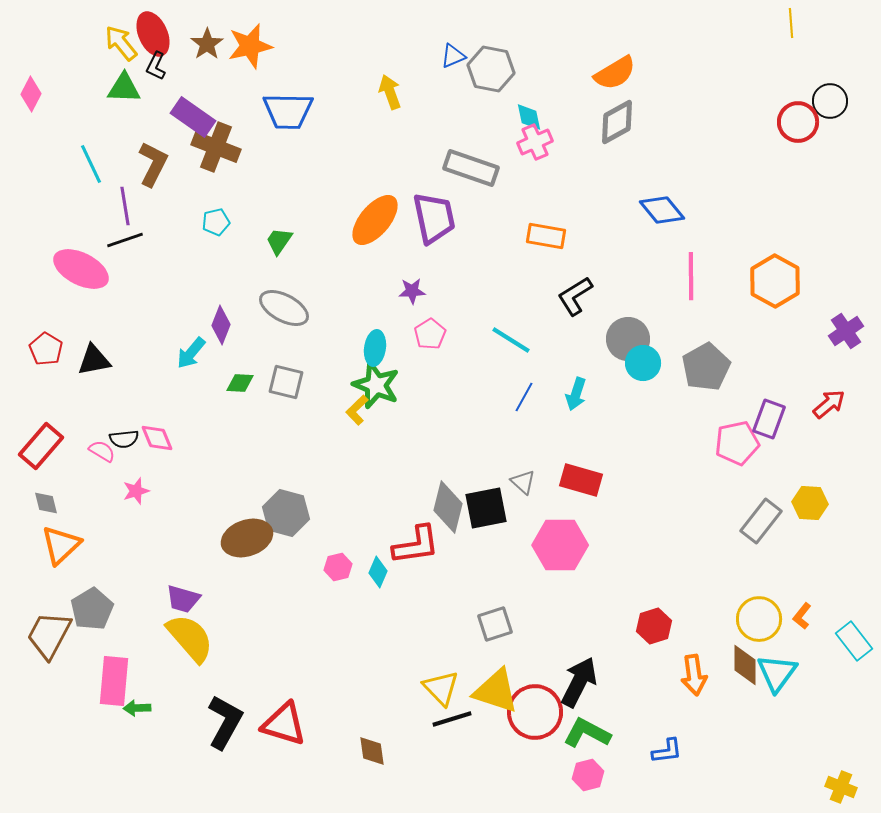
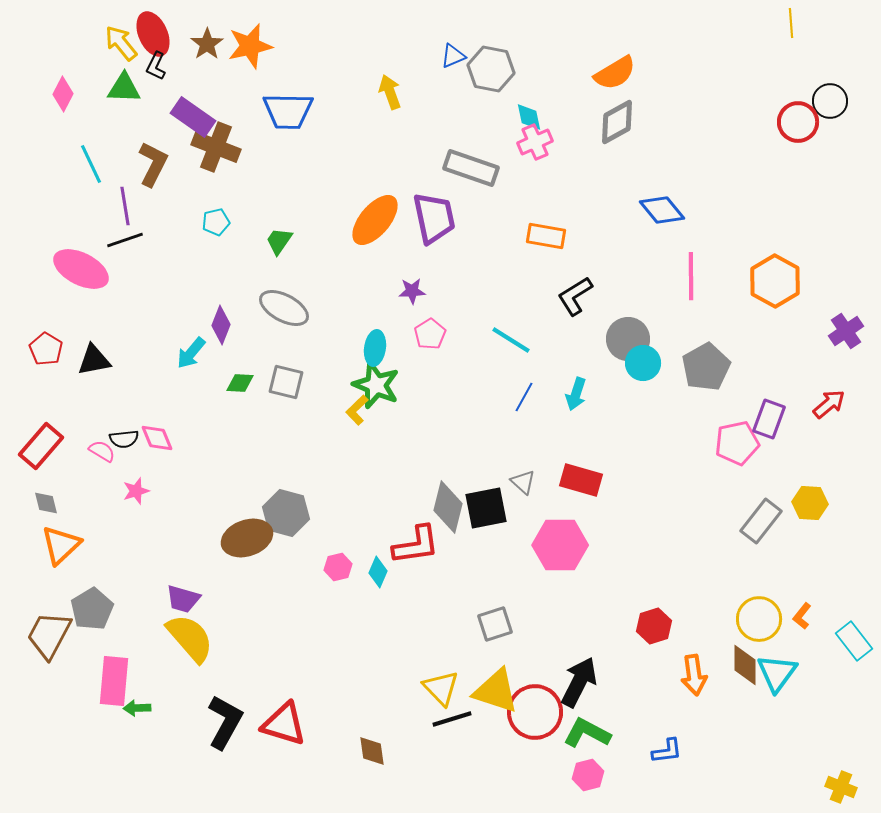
pink diamond at (31, 94): moved 32 px right
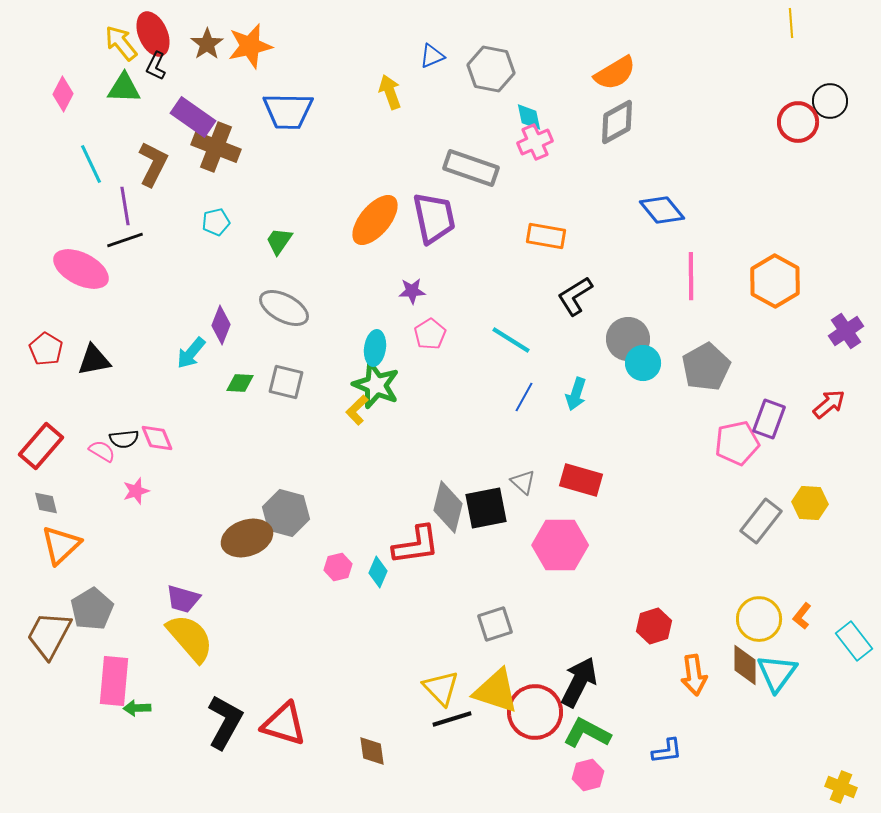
blue triangle at (453, 56): moved 21 px left
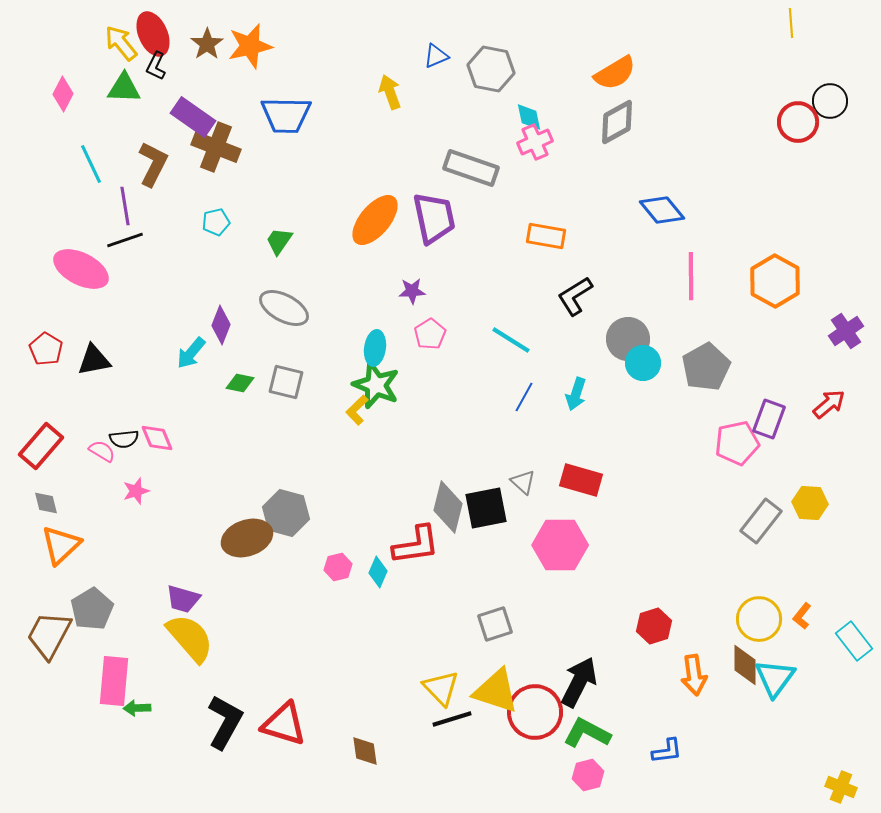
blue triangle at (432, 56): moved 4 px right
blue trapezoid at (288, 111): moved 2 px left, 4 px down
green diamond at (240, 383): rotated 8 degrees clockwise
cyan triangle at (777, 673): moved 2 px left, 5 px down
brown diamond at (372, 751): moved 7 px left
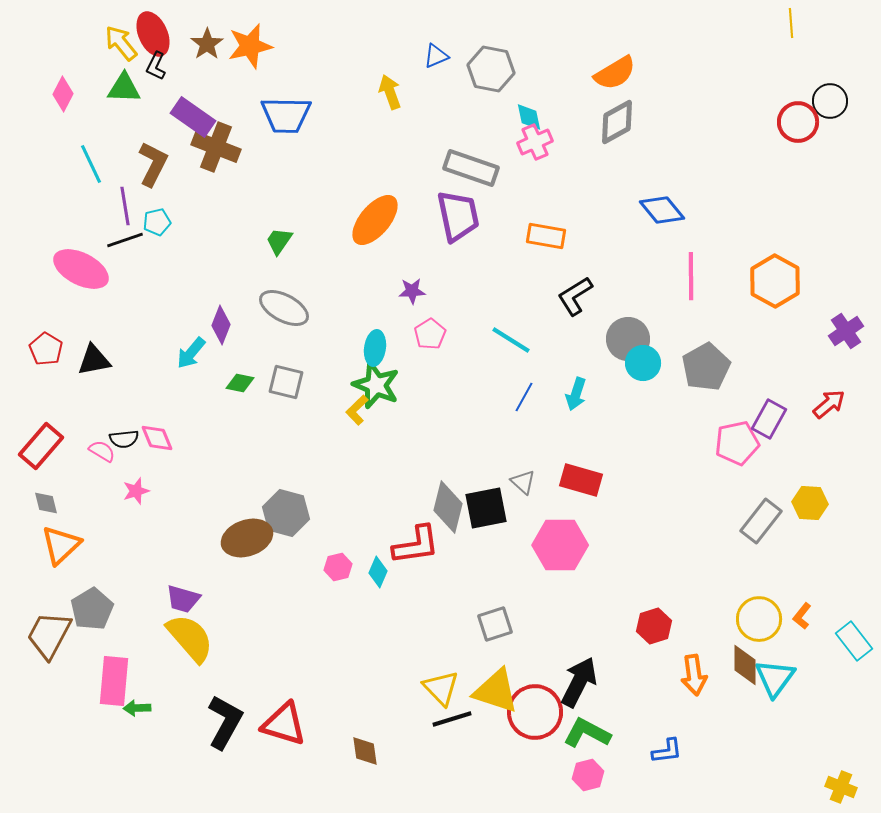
purple trapezoid at (434, 218): moved 24 px right, 2 px up
cyan pentagon at (216, 222): moved 59 px left
purple rectangle at (769, 419): rotated 9 degrees clockwise
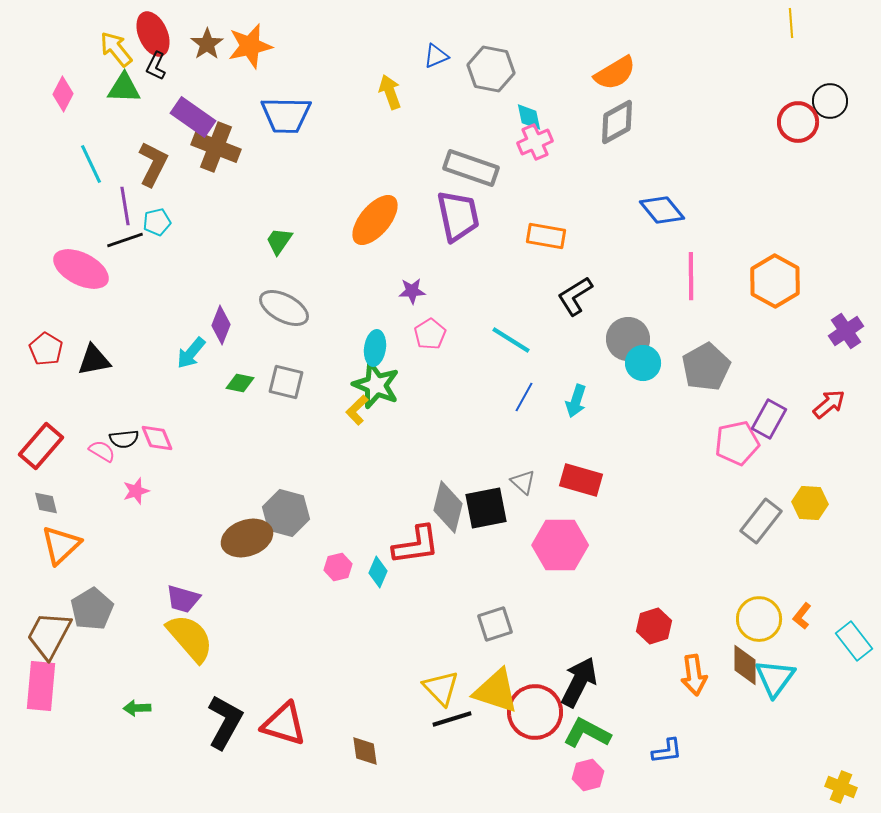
yellow arrow at (121, 43): moved 5 px left, 6 px down
cyan arrow at (576, 394): moved 7 px down
pink rectangle at (114, 681): moved 73 px left, 5 px down
